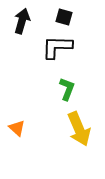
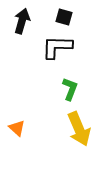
green L-shape: moved 3 px right
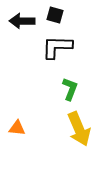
black square: moved 9 px left, 2 px up
black arrow: rotated 105 degrees counterclockwise
orange triangle: rotated 36 degrees counterclockwise
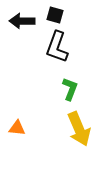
black L-shape: rotated 72 degrees counterclockwise
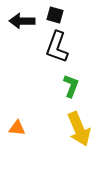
green L-shape: moved 1 px right, 3 px up
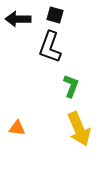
black arrow: moved 4 px left, 2 px up
black L-shape: moved 7 px left
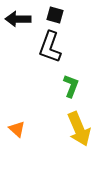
orange triangle: moved 1 px down; rotated 36 degrees clockwise
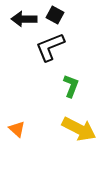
black square: rotated 12 degrees clockwise
black arrow: moved 6 px right
black L-shape: rotated 48 degrees clockwise
yellow arrow: rotated 40 degrees counterclockwise
